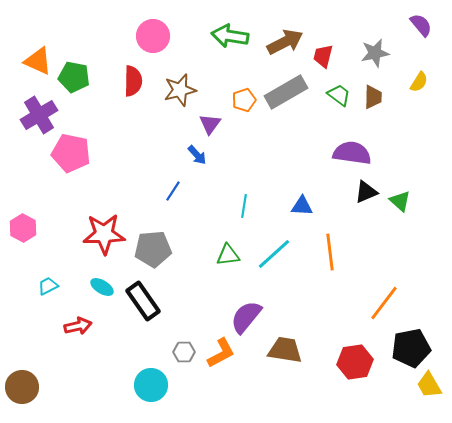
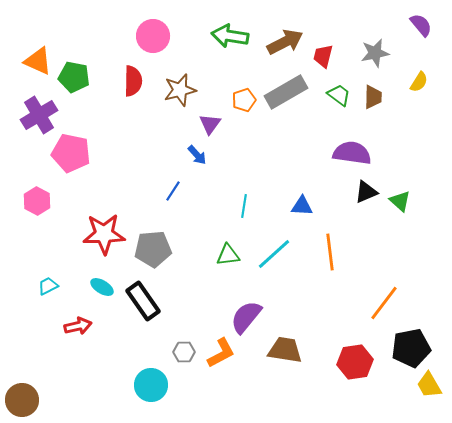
pink hexagon at (23, 228): moved 14 px right, 27 px up
brown circle at (22, 387): moved 13 px down
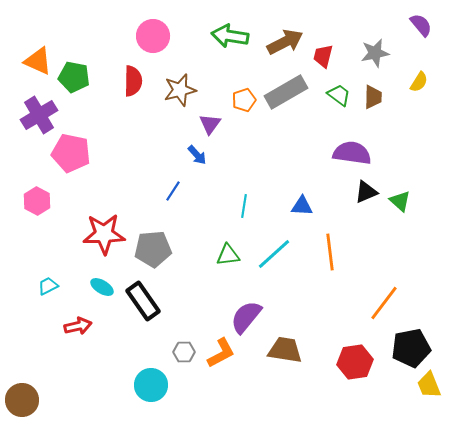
yellow trapezoid at (429, 385): rotated 8 degrees clockwise
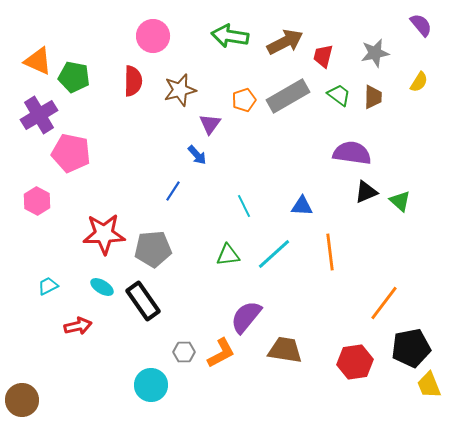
gray rectangle at (286, 92): moved 2 px right, 4 px down
cyan line at (244, 206): rotated 35 degrees counterclockwise
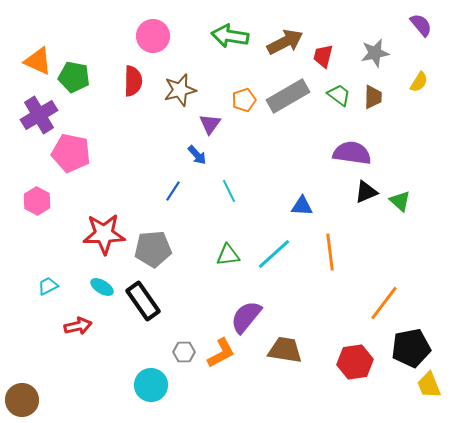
cyan line at (244, 206): moved 15 px left, 15 px up
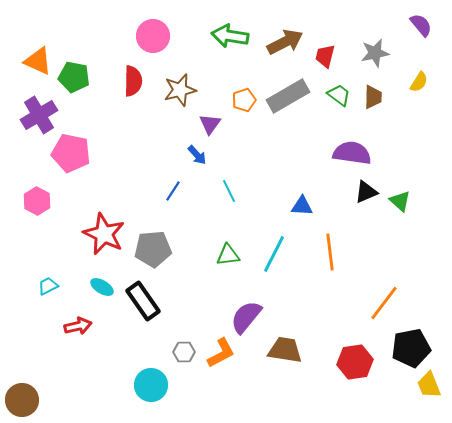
red trapezoid at (323, 56): moved 2 px right
red star at (104, 234): rotated 27 degrees clockwise
cyan line at (274, 254): rotated 21 degrees counterclockwise
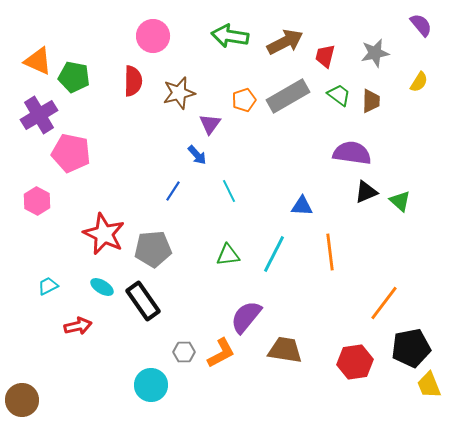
brown star at (180, 90): moved 1 px left, 3 px down
brown trapezoid at (373, 97): moved 2 px left, 4 px down
